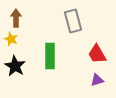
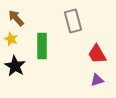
brown arrow: rotated 42 degrees counterclockwise
green rectangle: moved 8 px left, 10 px up
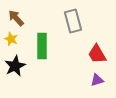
black star: rotated 15 degrees clockwise
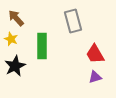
red trapezoid: moved 2 px left
purple triangle: moved 2 px left, 3 px up
